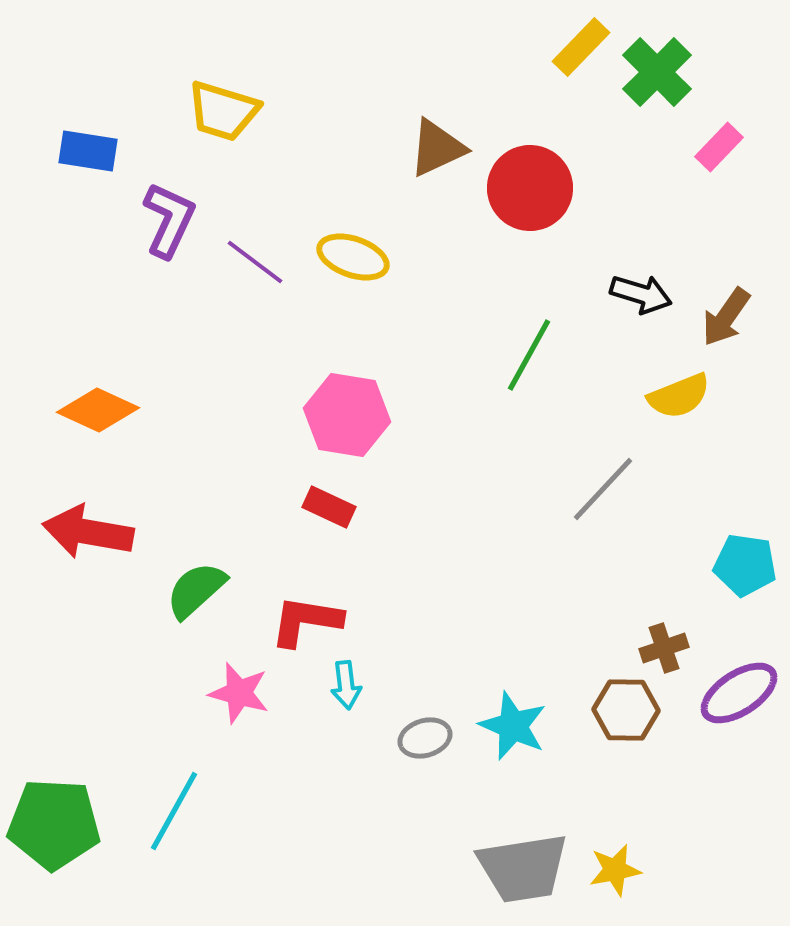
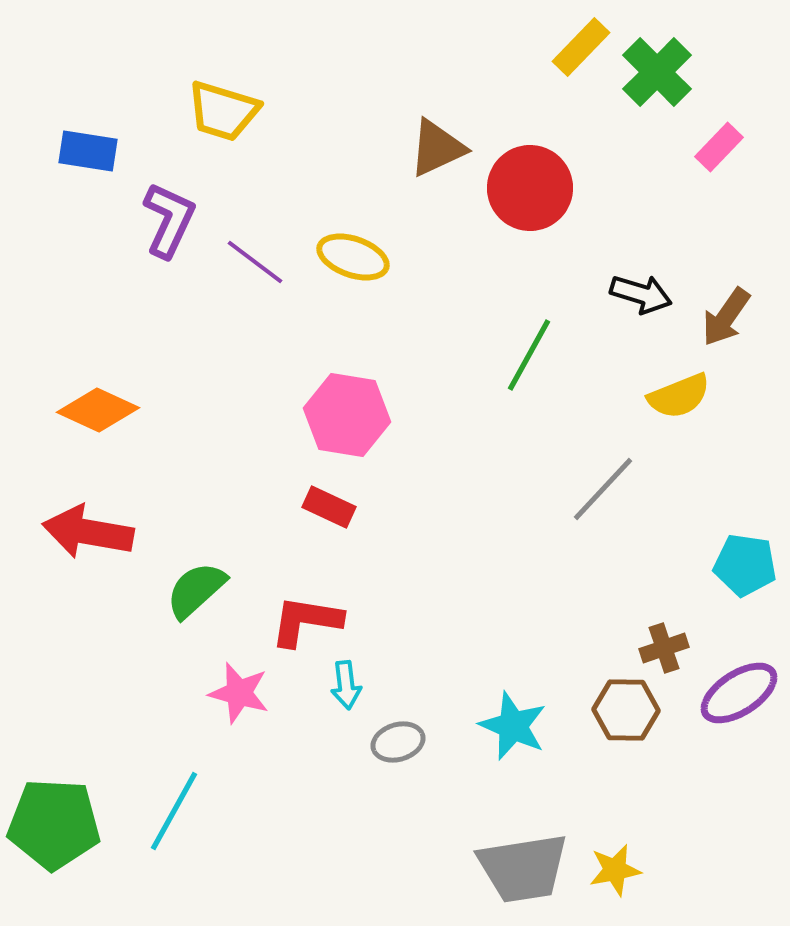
gray ellipse: moved 27 px left, 4 px down
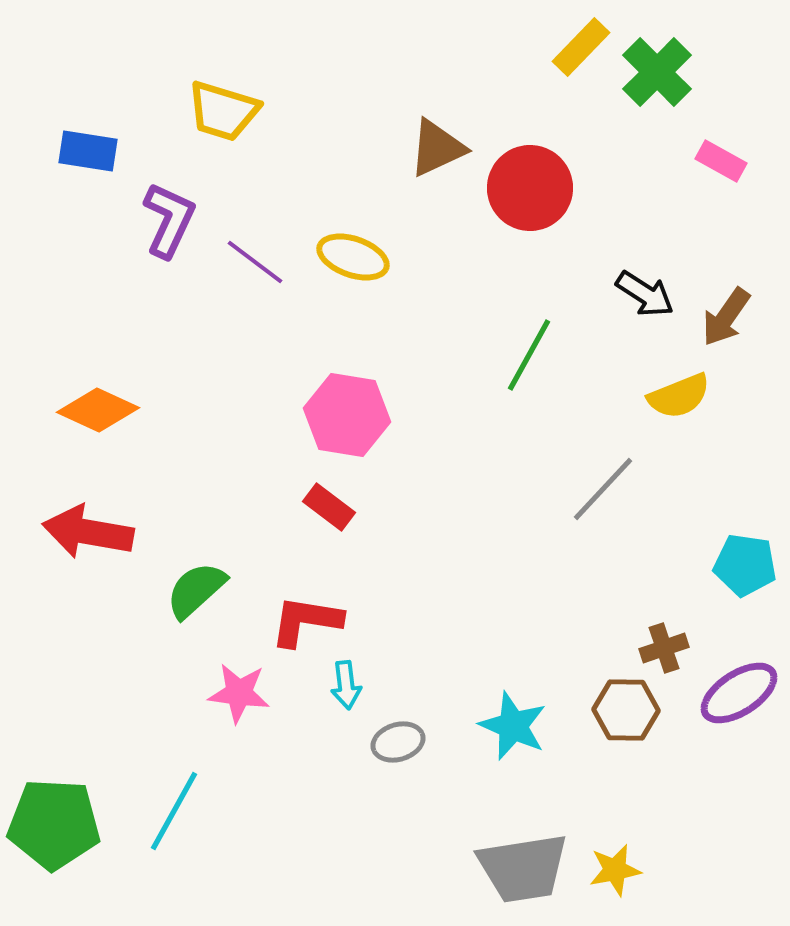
pink rectangle: moved 2 px right, 14 px down; rotated 75 degrees clockwise
black arrow: moved 4 px right; rotated 16 degrees clockwise
red rectangle: rotated 12 degrees clockwise
pink star: rotated 8 degrees counterclockwise
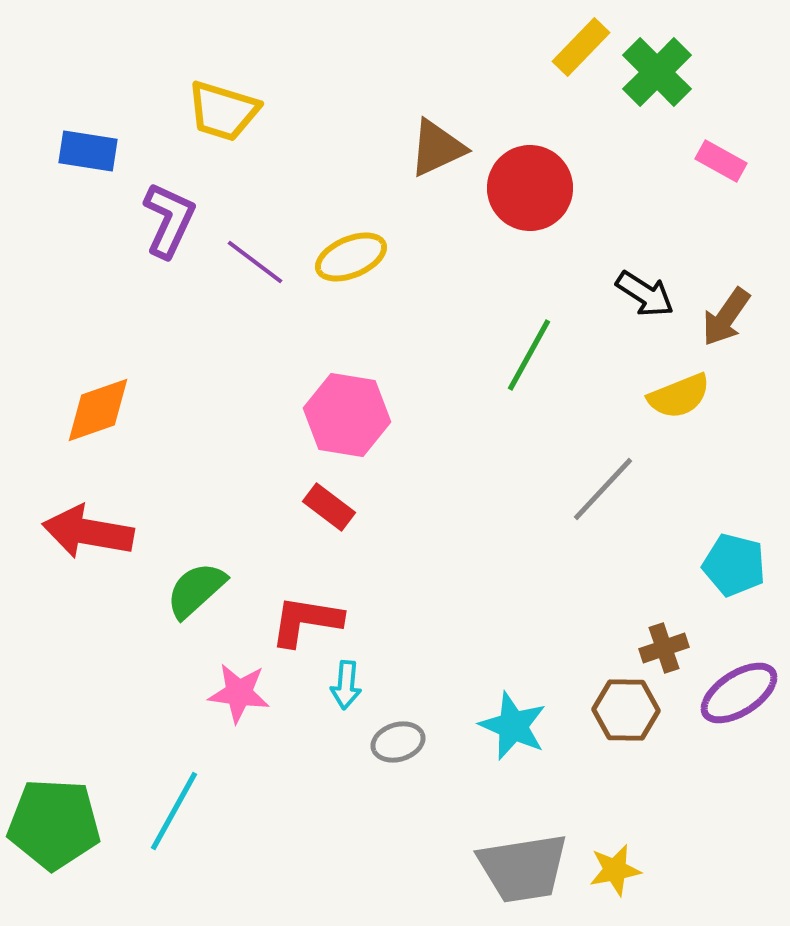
yellow ellipse: moved 2 px left; rotated 42 degrees counterclockwise
orange diamond: rotated 44 degrees counterclockwise
cyan pentagon: moved 11 px left; rotated 6 degrees clockwise
cyan arrow: rotated 12 degrees clockwise
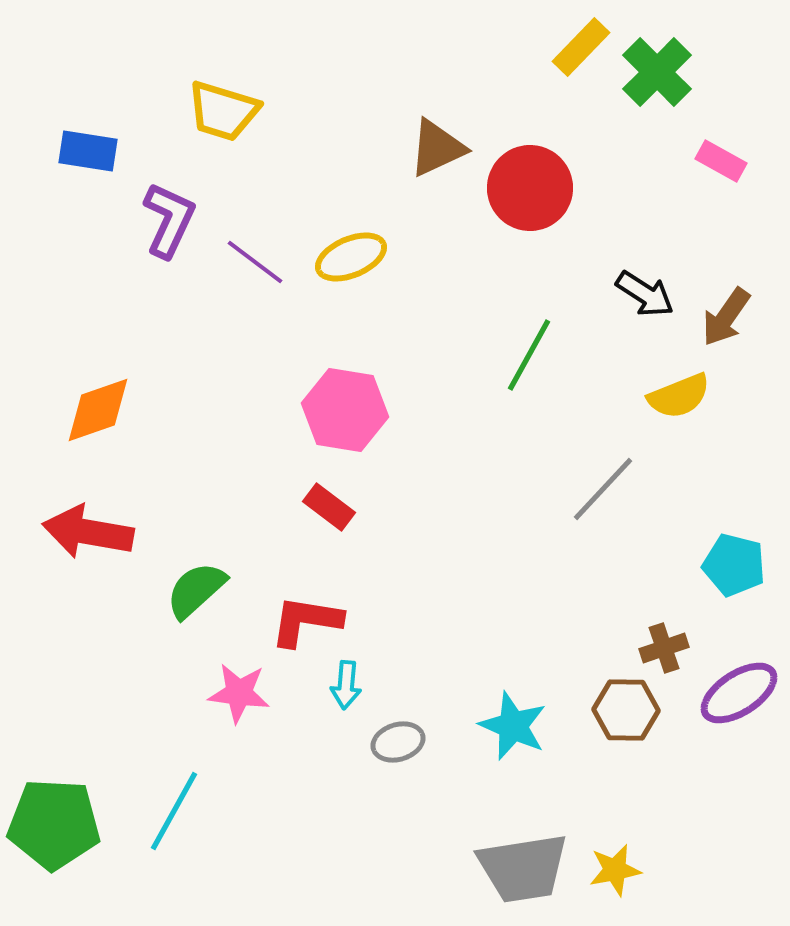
pink hexagon: moved 2 px left, 5 px up
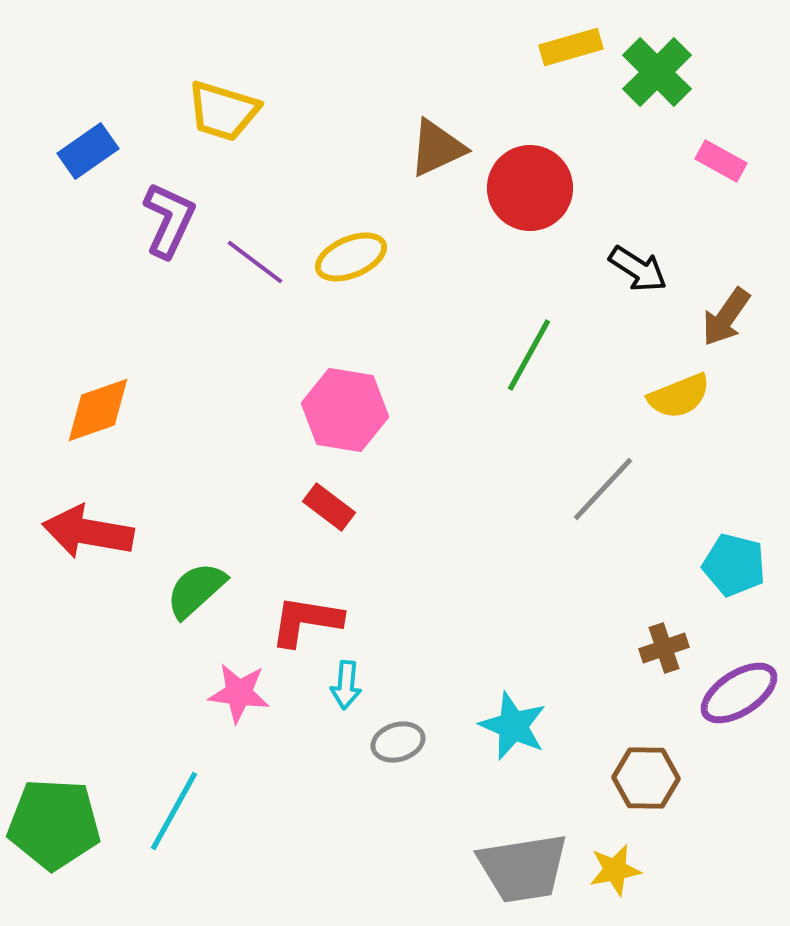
yellow rectangle: moved 10 px left; rotated 30 degrees clockwise
blue rectangle: rotated 44 degrees counterclockwise
black arrow: moved 7 px left, 25 px up
brown hexagon: moved 20 px right, 68 px down
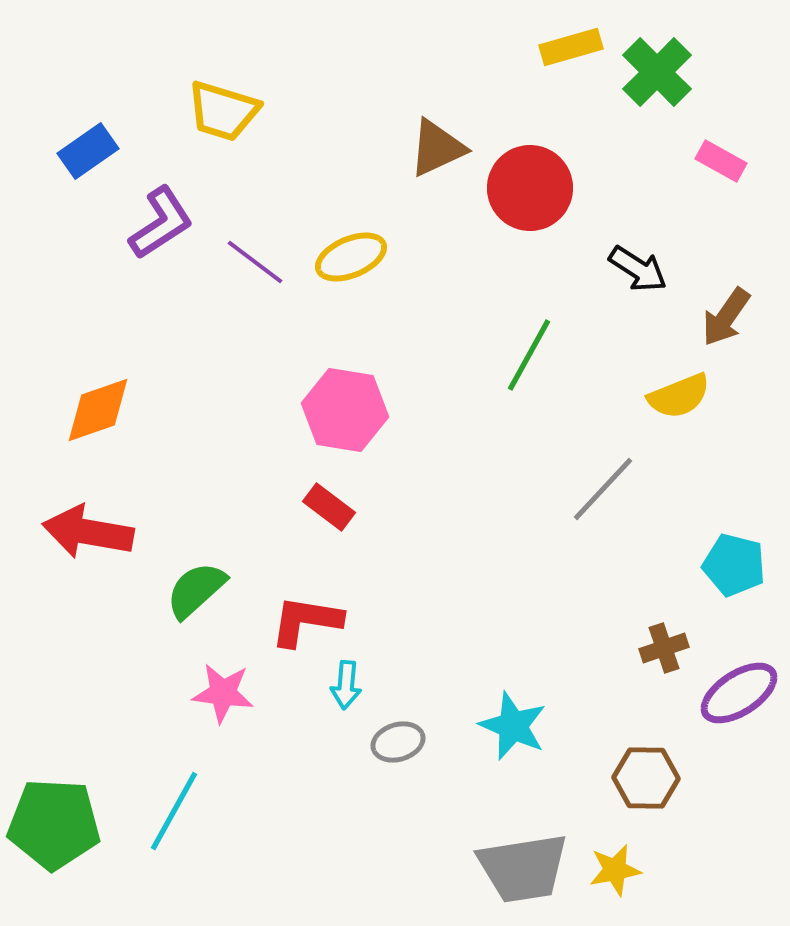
purple L-shape: moved 8 px left, 3 px down; rotated 32 degrees clockwise
pink star: moved 16 px left
